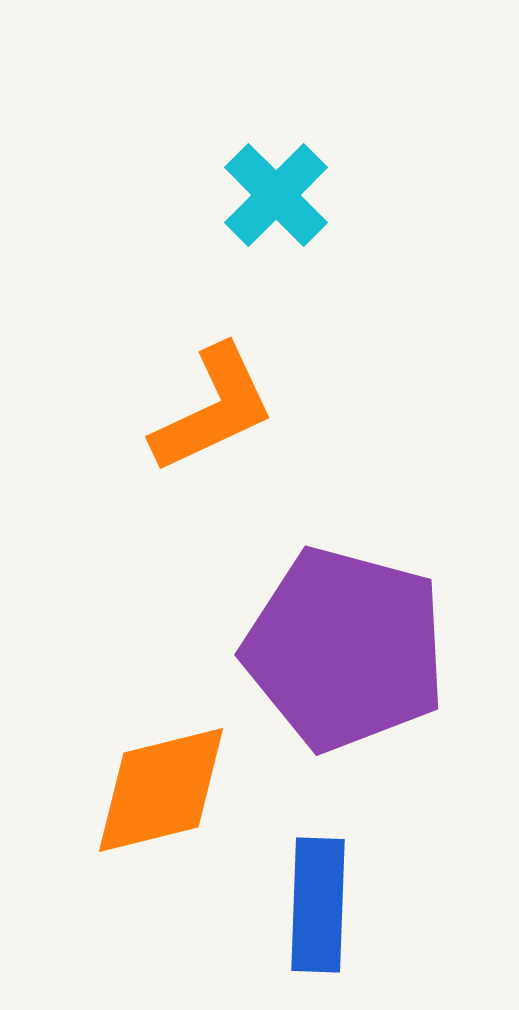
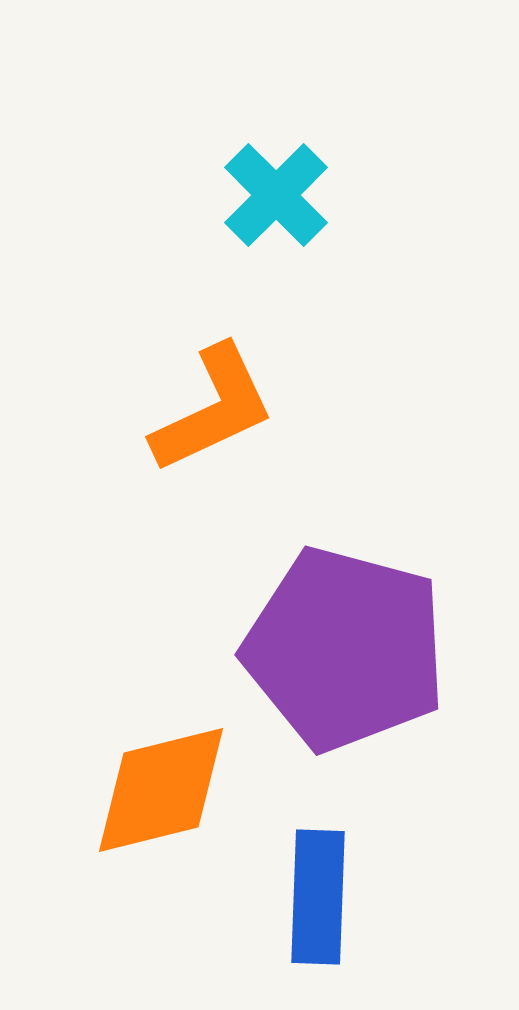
blue rectangle: moved 8 px up
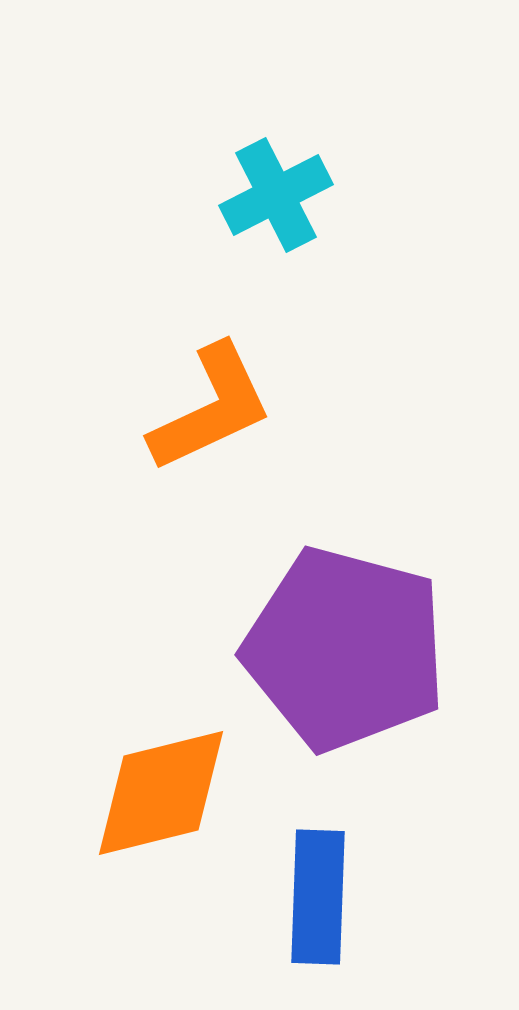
cyan cross: rotated 18 degrees clockwise
orange L-shape: moved 2 px left, 1 px up
orange diamond: moved 3 px down
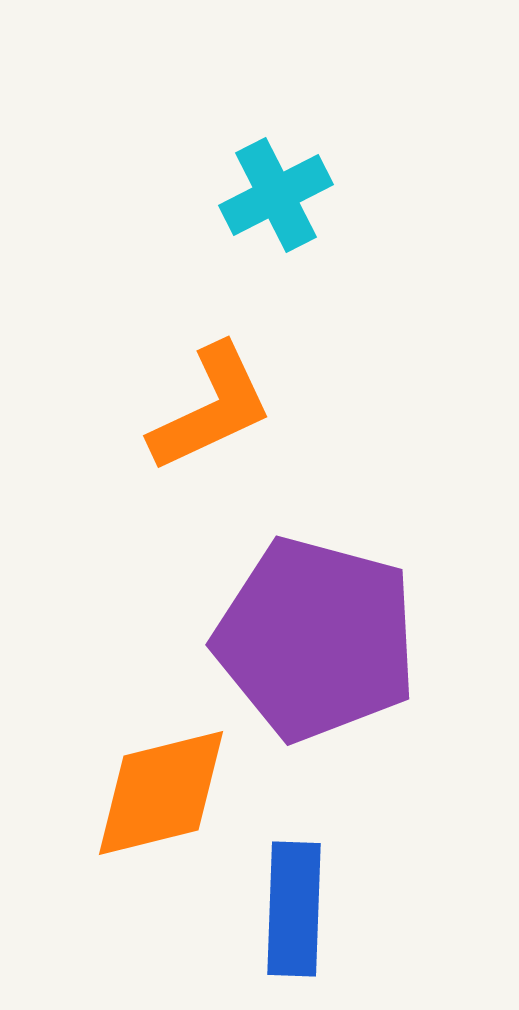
purple pentagon: moved 29 px left, 10 px up
blue rectangle: moved 24 px left, 12 px down
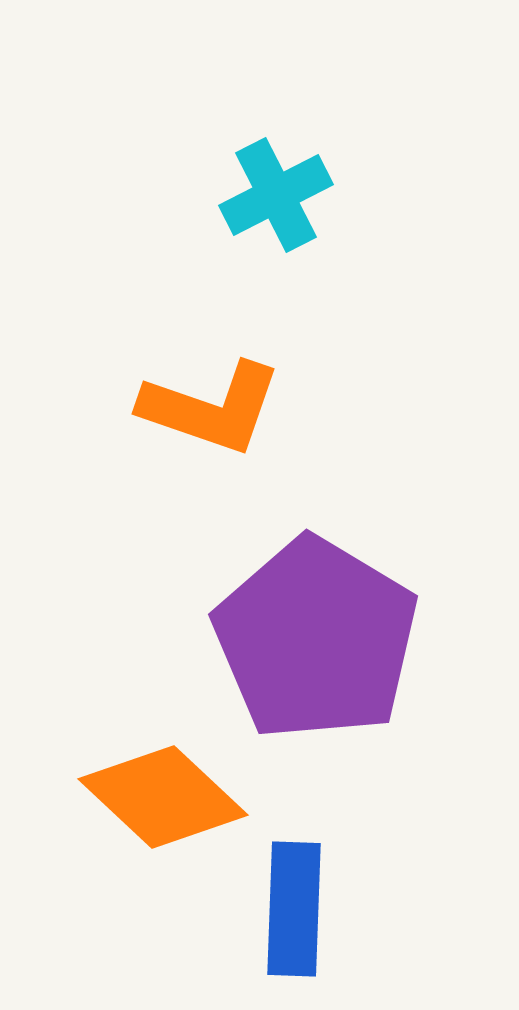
orange L-shape: rotated 44 degrees clockwise
purple pentagon: rotated 16 degrees clockwise
orange diamond: moved 2 px right, 4 px down; rotated 57 degrees clockwise
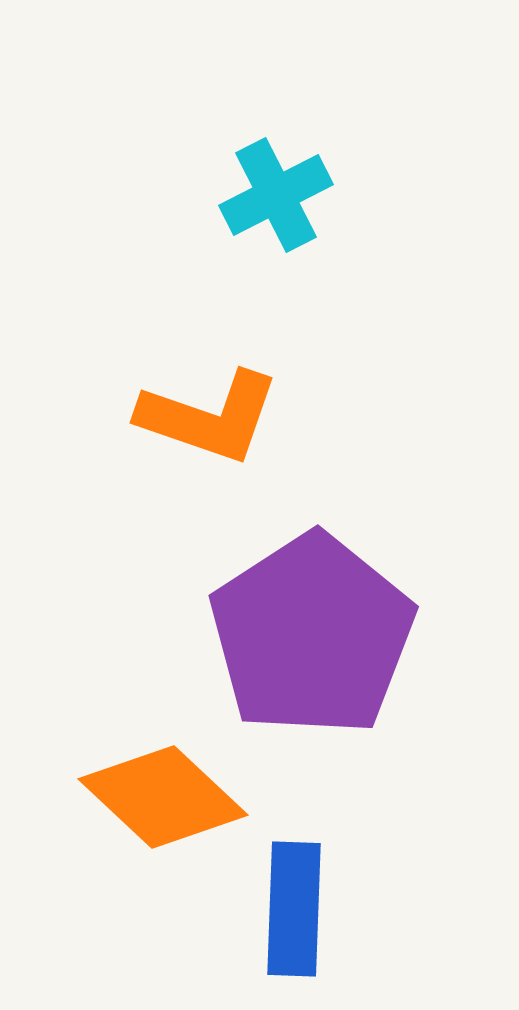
orange L-shape: moved 2 px left, 9 px down
purple pentagon: moved 4 px left, 4 px up; rotated 8 degrees clockwise
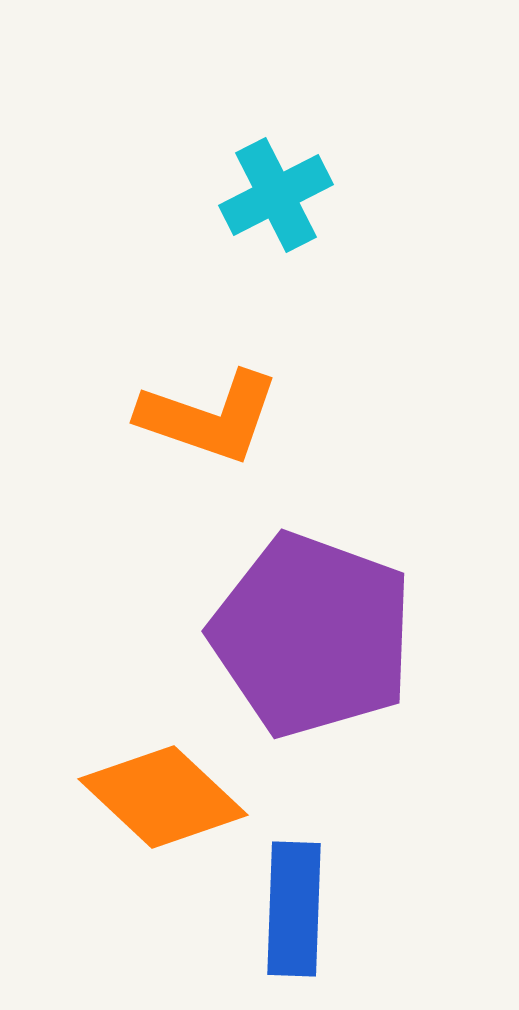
purple pentagon: rotated 19 degrees counterclockwise
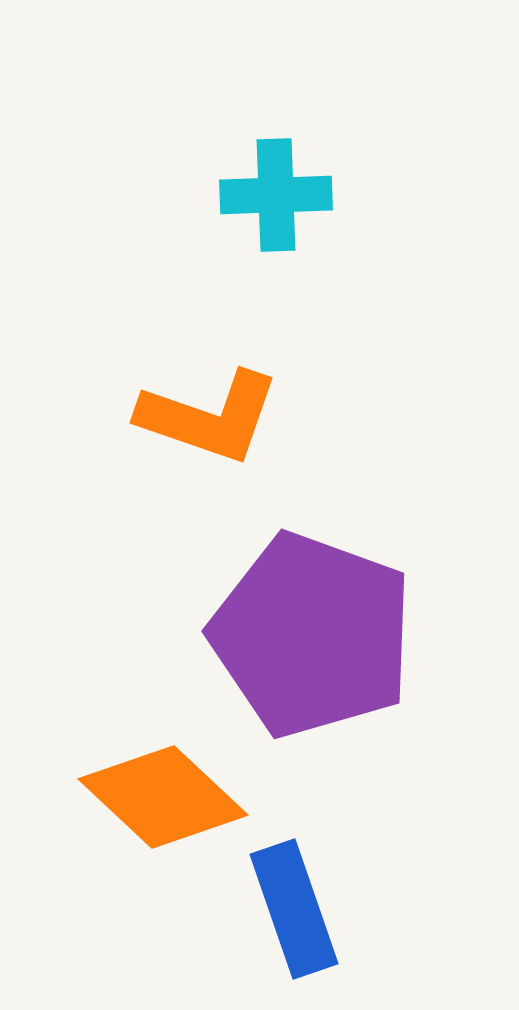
cyan cross: rotated 25 degrees clockwise
blue rectangle: rotated 21 degrees counterclockwise
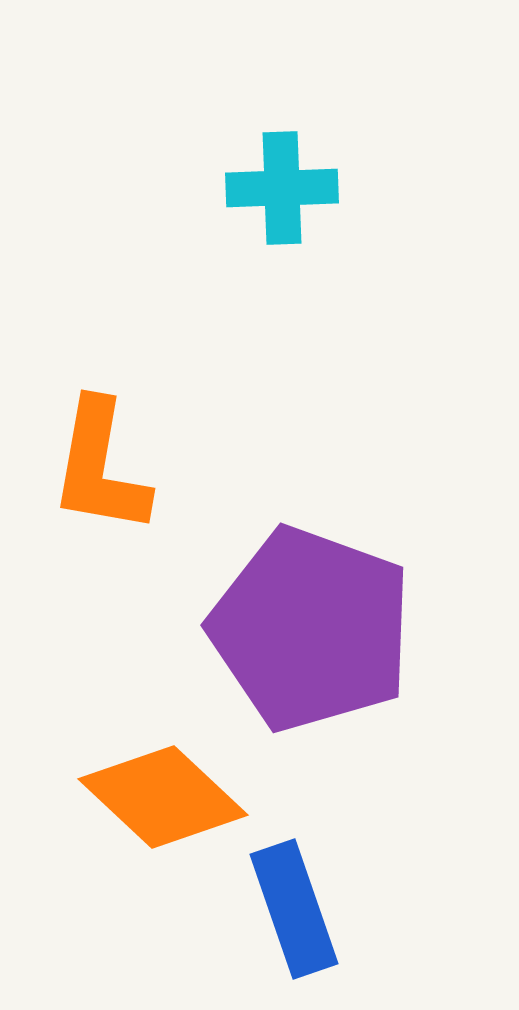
cyan cross: moved 6 px right, 7 px up
orange L-shape: moved 109 px left, 50 px down; rotated 81 degrees clockwise
purple pentagon: moved 1 px left, 6 px up
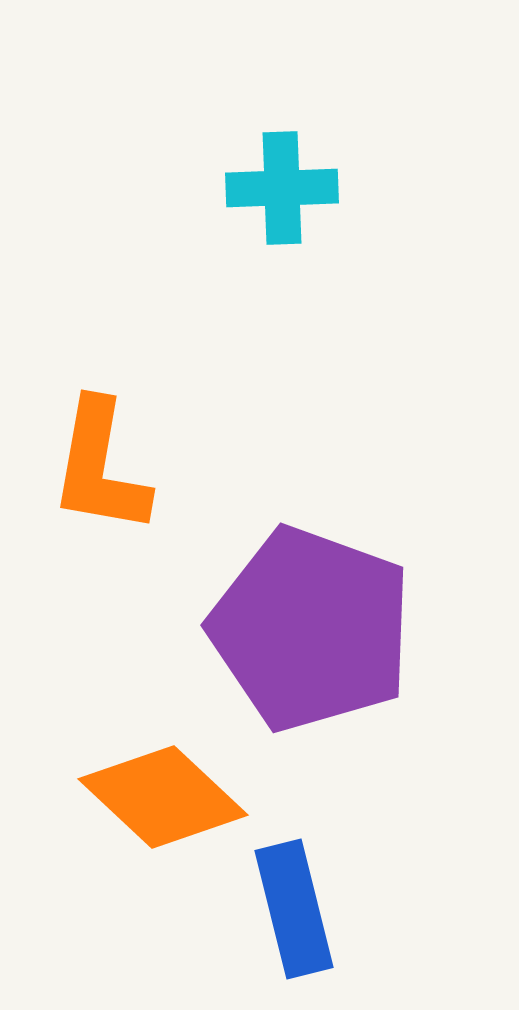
blue rectangle: rotated 5 degrees clockwise
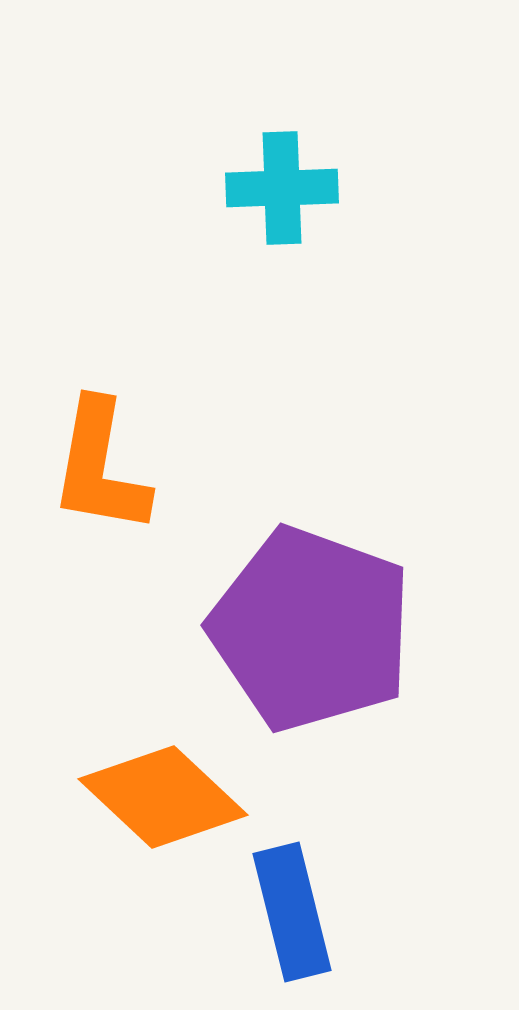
blue rectangle: moved 2 px left, 3 px down
